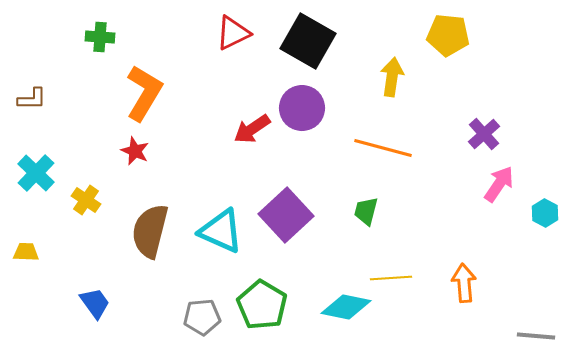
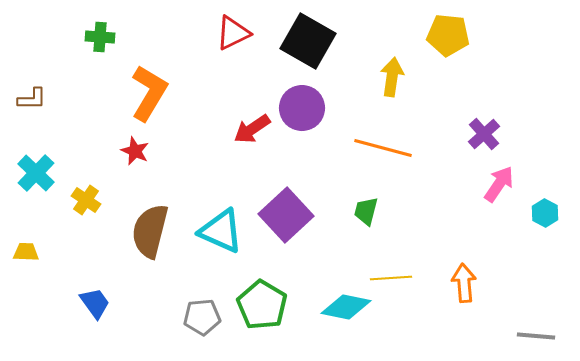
orange L-shape: moved 5 px right
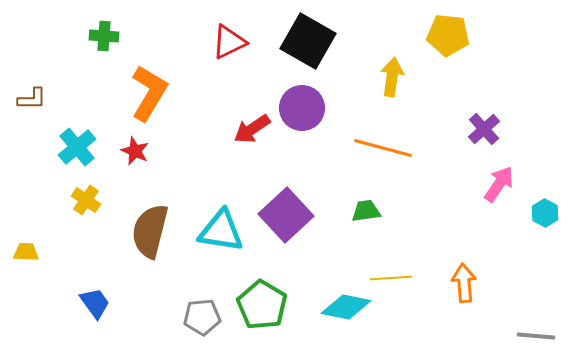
red triangle: moved 4 px left, 9 px down
green cross: moved 4 px right, 1 px up
purple cross: moved 5 px up
cyan cross: moved 41 px right, 26 px up; rotated 6 degrees clockwise
green trapezoid: rotated 68 degrees clockwise
cyan triangle: rotated 15 degrees counterclockwise
